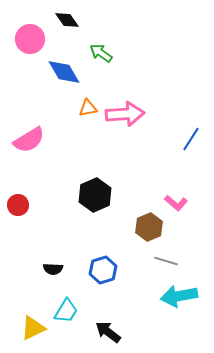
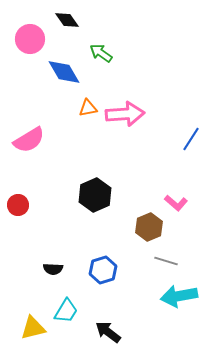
yellow triangle: rotated 12 degrees clockwise
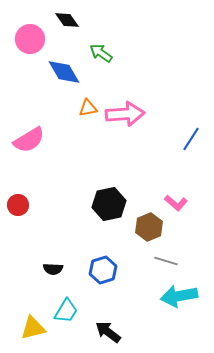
black hexagon: moved 14 px right, 9 px down; rotated 12 degrees clockwise
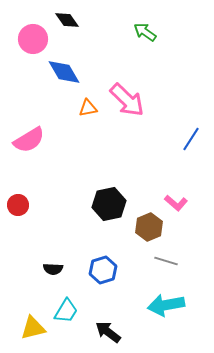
pink circle: moved 3 px right
green arrow: moved 44 px right, 21 px up
pink arrow: moved 2 px right, 14 px up; rotated 48 degrees clockwise
cyan arrow: moved 13 px left, 9 px down
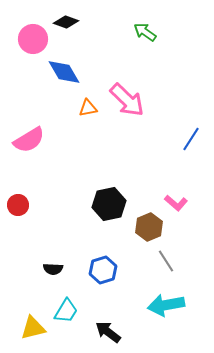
black diamond: moved 1 px left, 2 px down; rotated 35 degrees counterclockwise
gray line: rotated 40 degrees clockwise
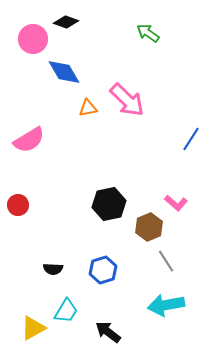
green arrow: moved 3 px right, 1 px down
yellow triangle: rotated 16 degrees counterclockwise
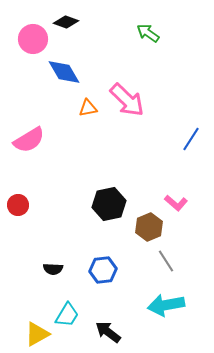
blue hexagon: rotated 12 degrees clockwise
cyan trapezoid: moved 1 px right, 4 px down
yellow triangle: moved 4 px right, 6 px down
